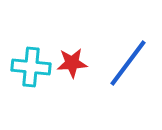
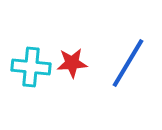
blue line: rotated 6 degrees counterclockwise
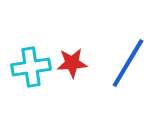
cyan cross: rotated 15 degrees counterclockwise
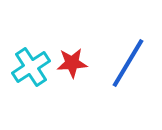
cyan cross: rotated 24 degrees counterclockwise
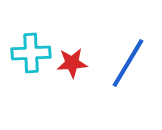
cyan cross: moved 14 px up; rotated 30 degrees clockwise
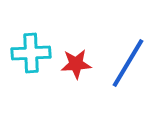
red star: moved 4 px right, 1 px down
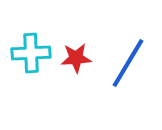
red star: moved 6 px up
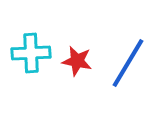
red star: moved 1 px right, 3 px down; rotated 16 degrees clockwise
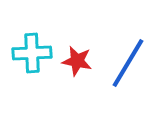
cyan cross: moved 1 px right
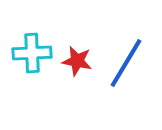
blue line: moved 2 px left
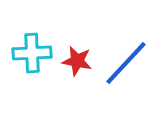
blue line: rotated 12 degrees clockwise
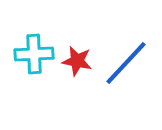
cyan cross: moved 2 px right, 1 px down
